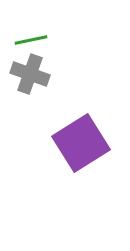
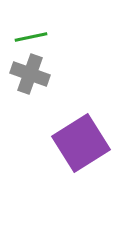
green line: moved 3 px up
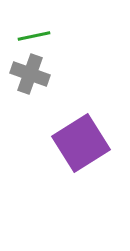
green line: moved 3 px right, 1 px up
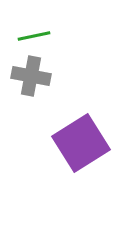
gray cross: moved 1 px right, 2 px down; rotated 9 degrees counterclockwise
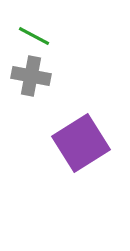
green line: rotated 40 degrees clockwise
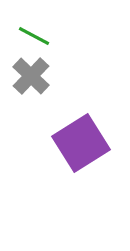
gray cross: rotated 33 degrees clockwise
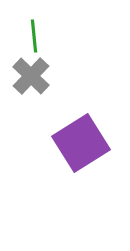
green line: rotated 56 degrees clockwise
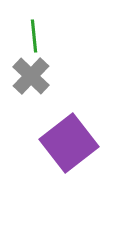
purple square: moved 12 px left; rotated 6 degrees counterclockwise
